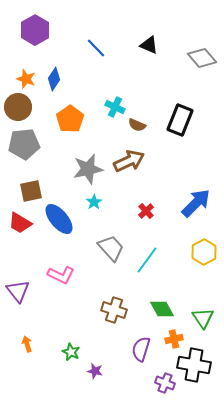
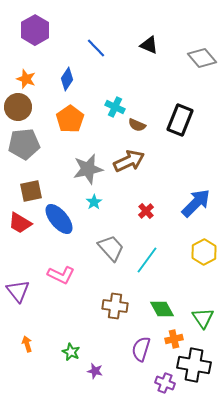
blue diamond: moved 13 px right
brown cross: moved 1 px right, 4 px up; rotated 10 degrees counterclockwise
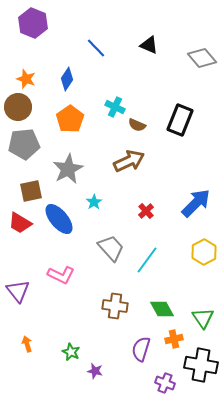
purple hexagon: moved 2 px left, 7 px up; rotated 8 degrees counterclockwise
gray star: moved 20 px left; rotated 16 degrees counterclockwise
black cross: moved 7 px right
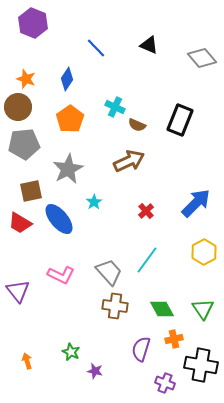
gray trapezoid: moved 2 px left, 24 px down
green triangle: moved 9 px up
orange arrow: moved 17 px down
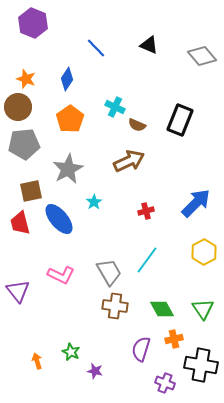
gray diamond: moved 2 px up
red cross: rotated 28 degrees clockwise
red trapezoid: rotated 45 degrees clockwise
gray trapezoid: rotated 12 degrees clockwise
orange arrow: moved 10 px right
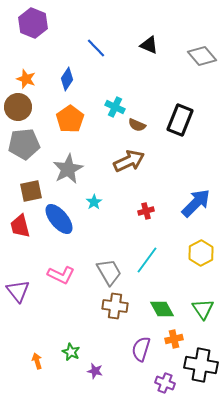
red trapezoid: moved 3 px down
yellow hexagon: moved 3 px left, 1 px down
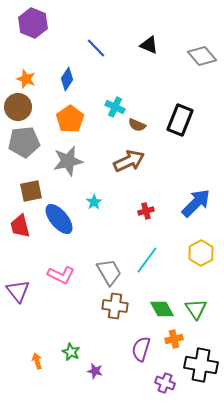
gray pentagon: moved 2 px up
gray star: moved 8 px up; rotated 16 degrees clockwise
green triangle: moved 7 px left
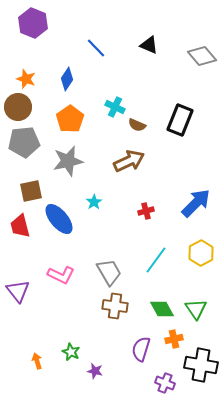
cyan line: moved 9 px right
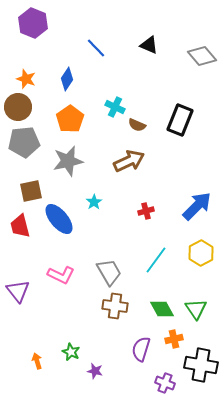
blue arrow: moved 1 px right, 3 px down
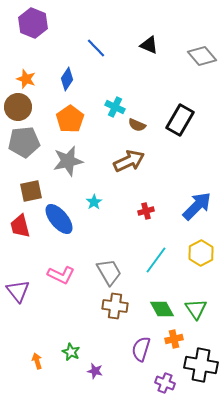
black rectangle: rotated 8 degrees clockwise
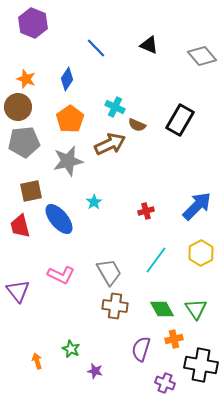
brown arrow: moved 19 px left, 17 px up
green star: moved 3 px up
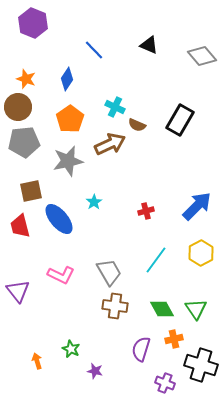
blue line: moved 2 px left, 2 px down
black cross: rotated 8 degrees clockwise
